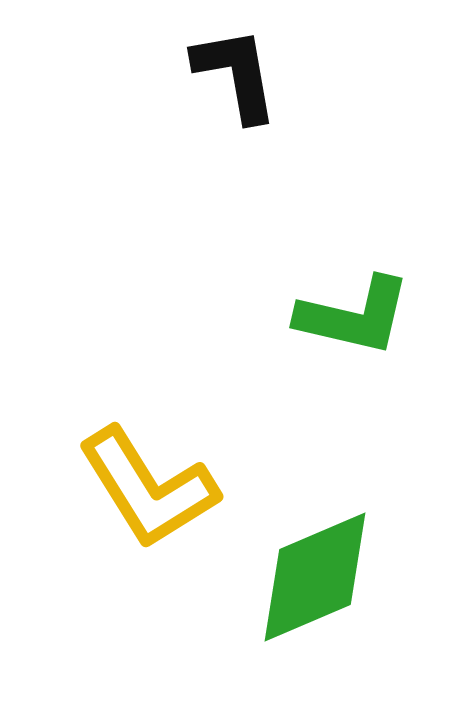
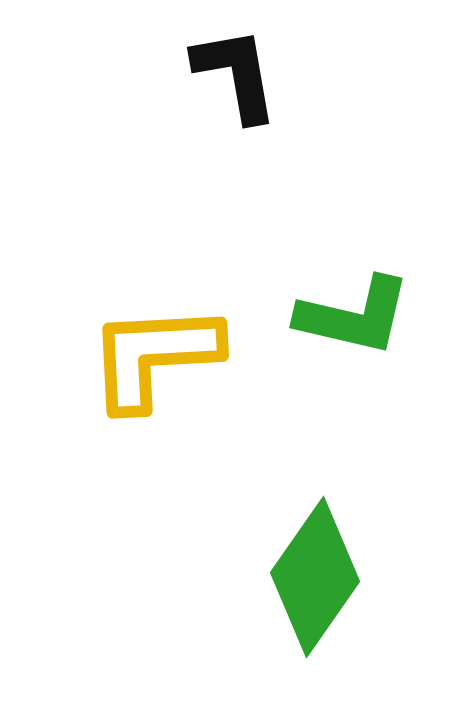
yellow L-shape: moved 6 px right, 132 px up; rotated 119 degrees clockwise
green diamond: rotated 32 degrees counterclockwise
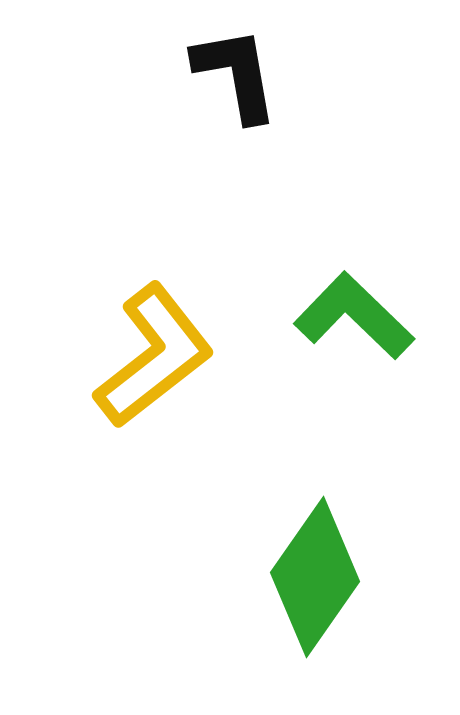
green L-shape: rotated 149 degrees counterclockwise
yellow L-shape: rotated 145 degrees clockwise
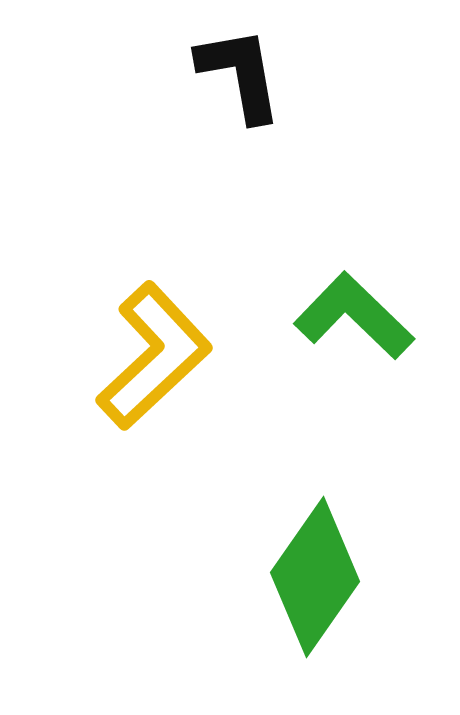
black L-shape: moved 4 px right
yellow L-shape: rotated 5 degrees counterclockwise
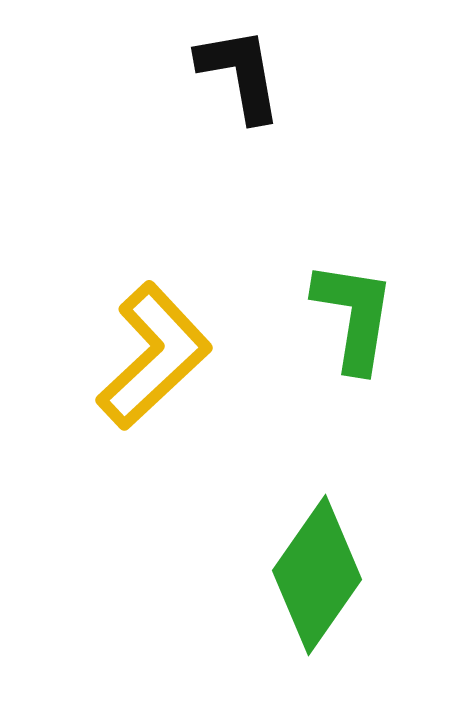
green L-shape: rotated 55 degrees clockwise
green diamond: moved 2 px right, 2 px up
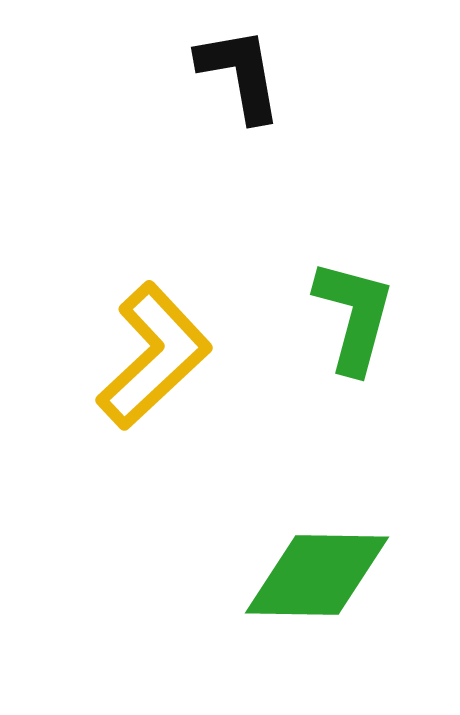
green L-shape: rotated 6 degrees clockwise
green diamond: rotated 56 degrees clockwise
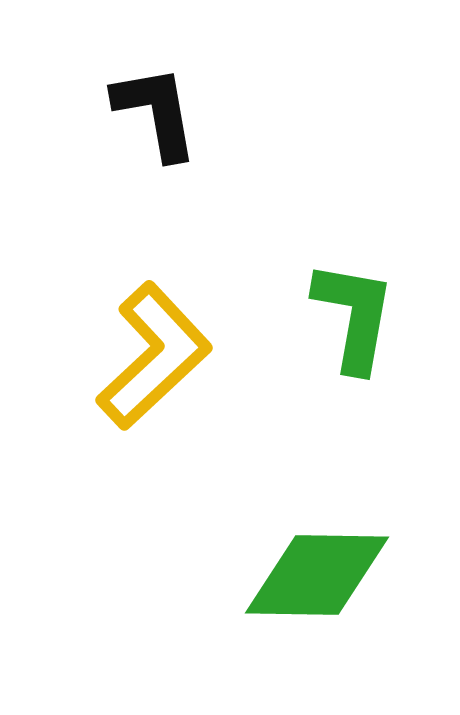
black L-shape: moved 84 px left, 38 px down
green L-shape: rotated 5 degrees counterclockwise
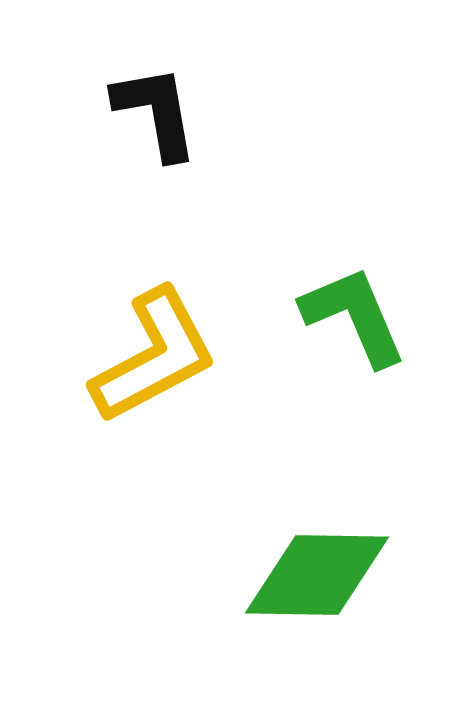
green L-shape: rotated 33 degrees counterclockwise
yellow L-shape: rotated 15 degrees clockwise
